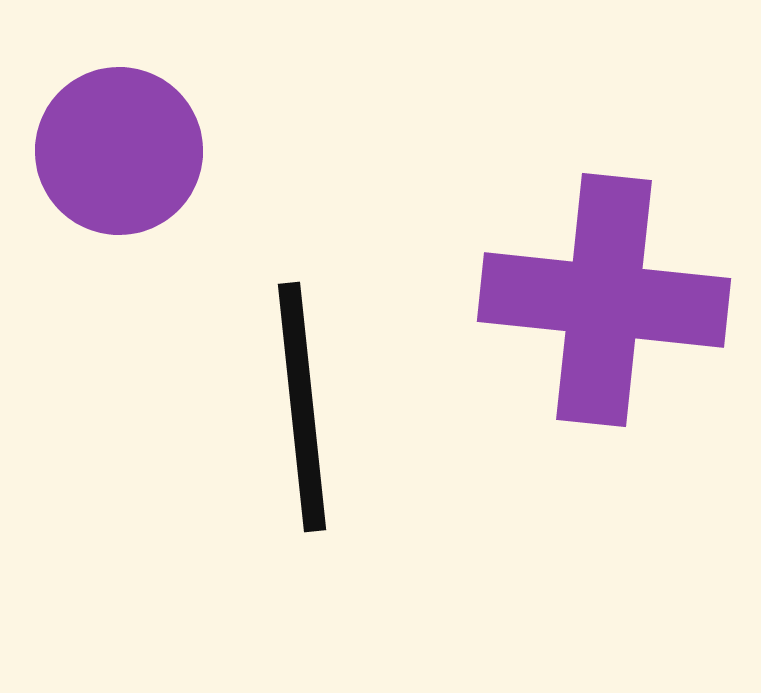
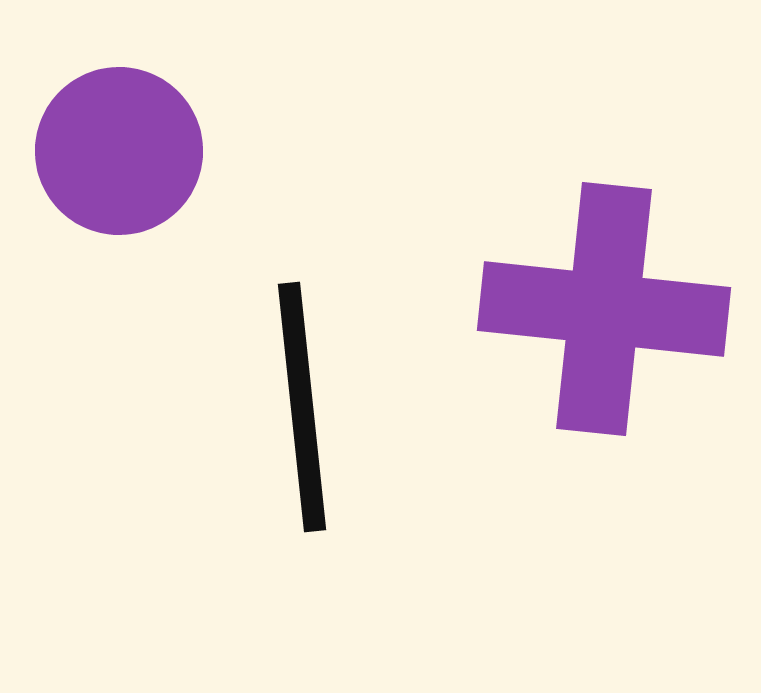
purple cross: moved 9 px down
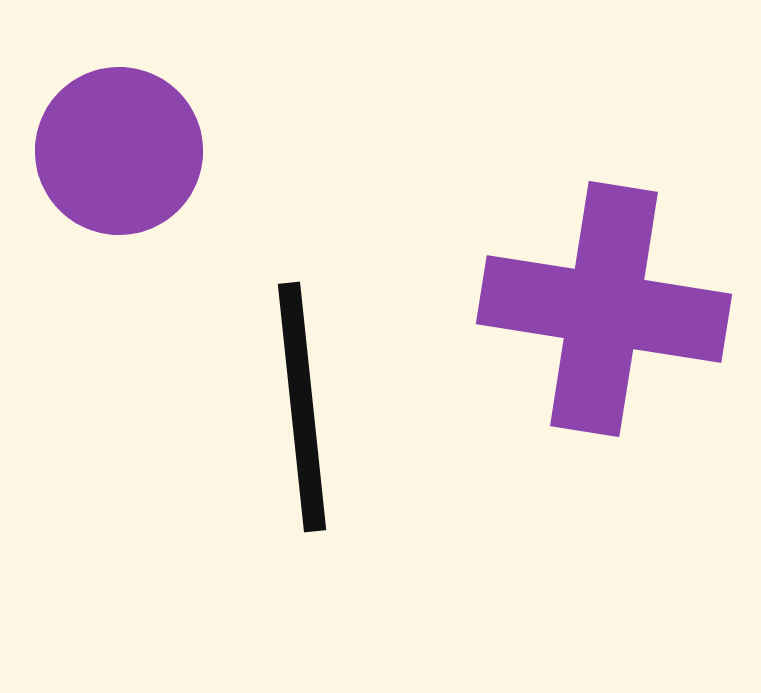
purple cross: rotated 3 degrees clockwise
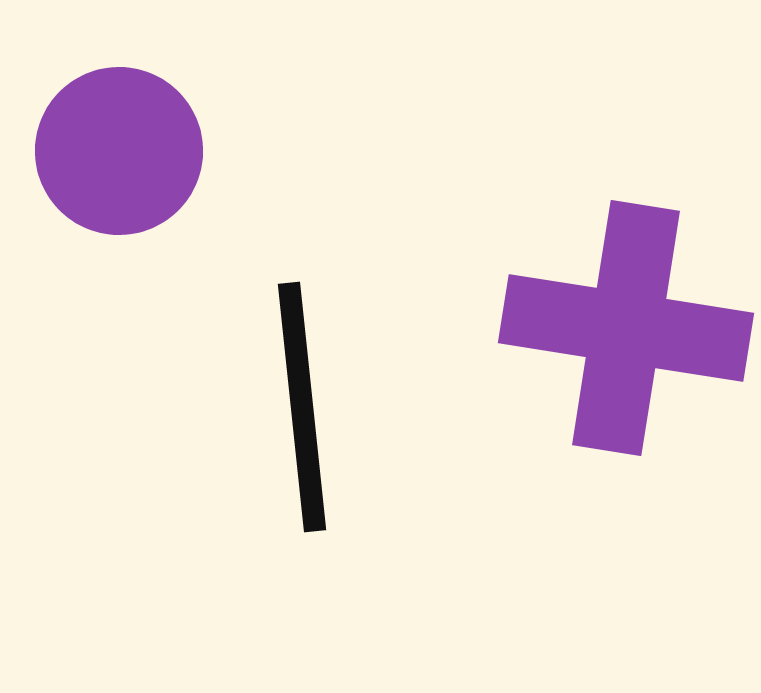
purple cross: moved 22 px right, 19 px down
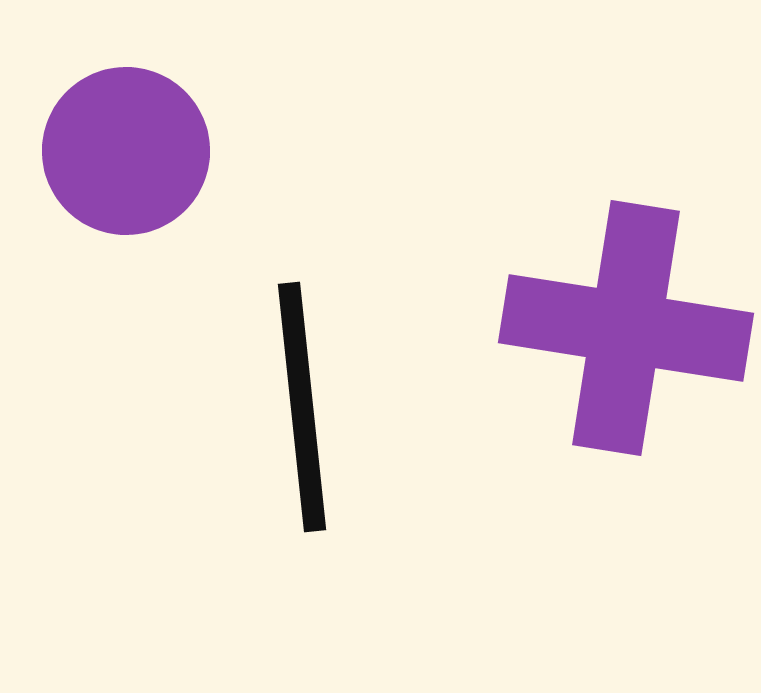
purple circle: moved 7 px right
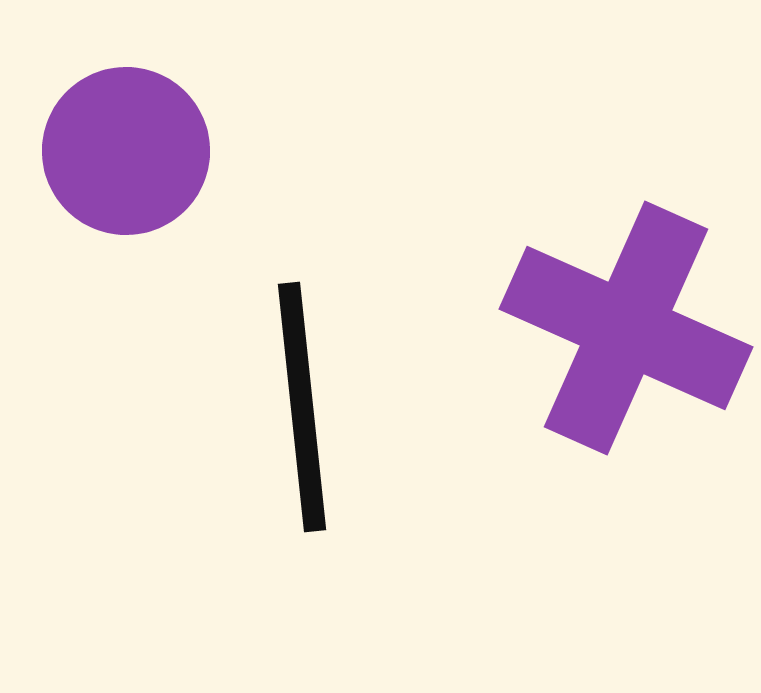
purple cross: rotated 15 degrees clockwise
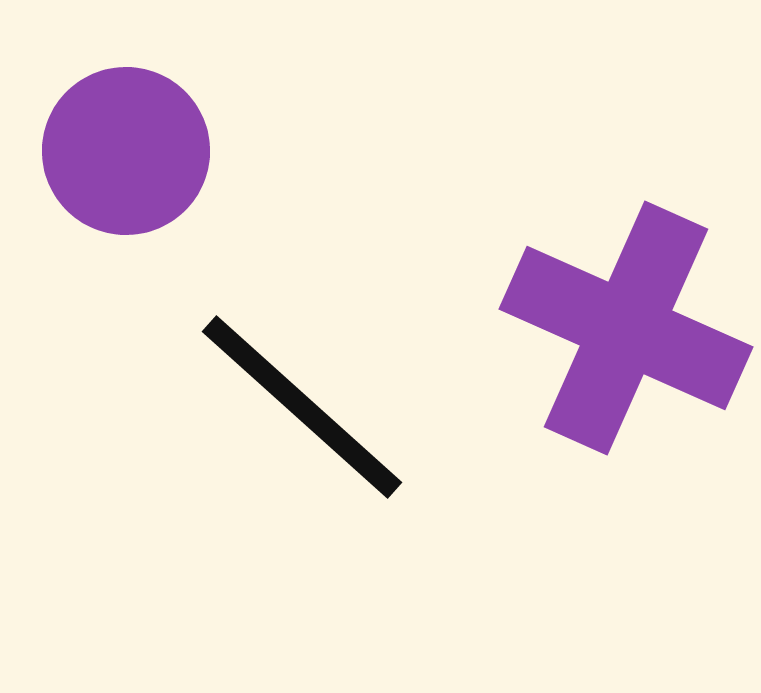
black line: rotated 42 degrees counterclockwise
